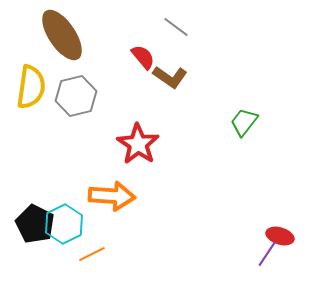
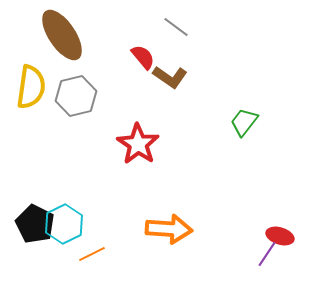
orange arrow: moved 57 px right, 33 px down
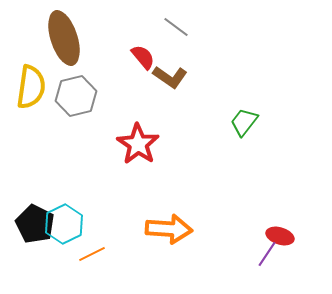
brown ellipse: moved 2 px right, 3 px down; rotated 16 degrees clockwise
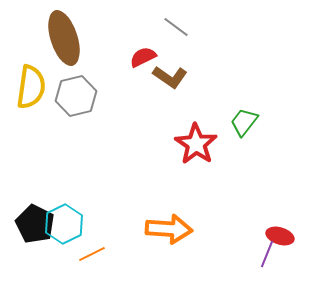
red semicircle: rotated 76 degrees counterclockwise
red star: moved 58 px right
purple line: rotated 12 degrees counterclockwise
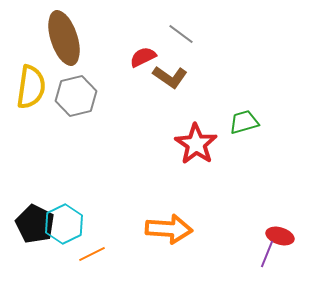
gray line: moved 5 px right, 7 px down
green trapezoid: rotated 36 degrees clockwise
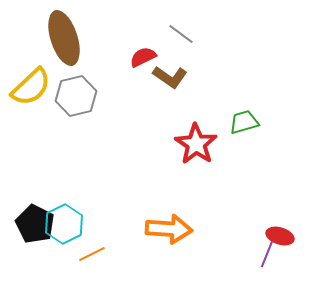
yellow semicircle: rotated 39 degrees clockwise
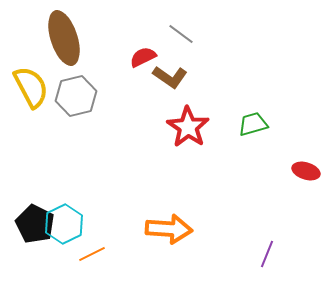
yellow semicircle: rotated 75 degrees counterclockwise
green trapezoid: moved 9 px right, 2 px down
red star: moved 8 px left, 17 px up
red ellipse: moved 26 px right, 65 px up
